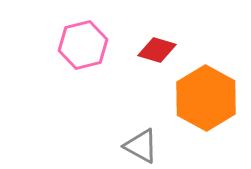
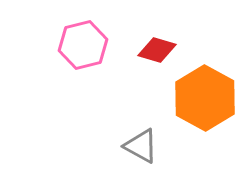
orange hexagon: moved 1 px left
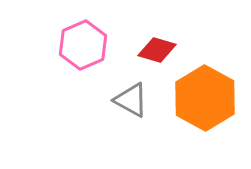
pink hexagon: rotated 9 degrees counterclockwise
gray triangle: moved 10 px left, 46 px up
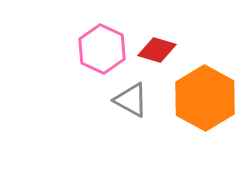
pink hexagon: moved 19 px right, 4 px down; rotated 12 degrees counterclockwise
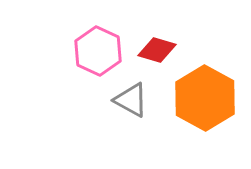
pink hexagon: moved 4 px left, 2 px down
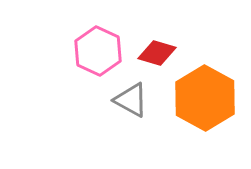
red diamond: moved 3 px down
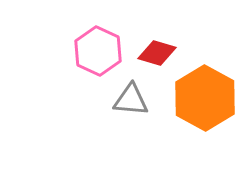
gray triangle: rotated 24 degrees counterclockwise
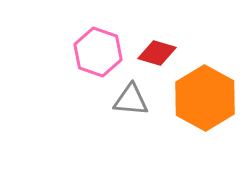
pink hexagon: moved 1 px down; rotated 6 degrees counterclockwise
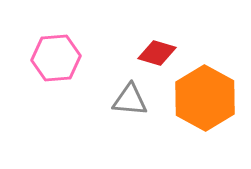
pink hexagon: moved 42 px left, 6 px down; rotated 24 degrees counterclockwise
gray triangle: moved 1 px left
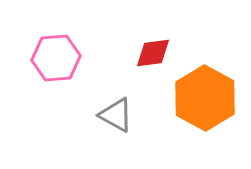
red diamond: moved 4 px left; rotated 24 degrees counterclockwise
gray triangle: moved 14 px left, 15 px down; rotated 24 degrees clockwise
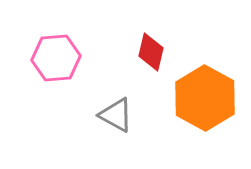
red diamond: moved 2 px left, 1 px up; rotated 69 degrees counterclockwise
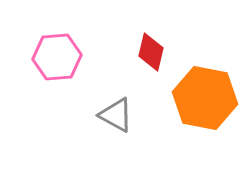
pink hexagon: moved 1 px right, 1 px up
orange hexagon: rotated 18 degrees counterclockwise
